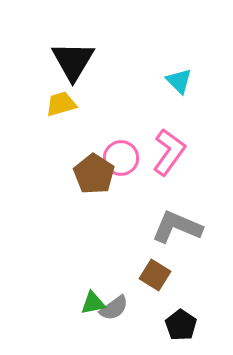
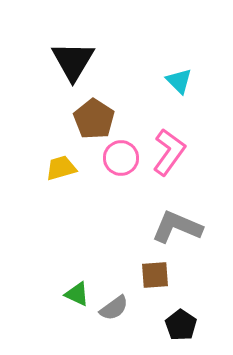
yellow trapezoid: moved 64 px down
brown pentagon: moved 55 px up
brown square: rotated 36 degrees counterclockwise
green triangle: moved 16 px left, 9 px up; rotated 36 degrees clockwise
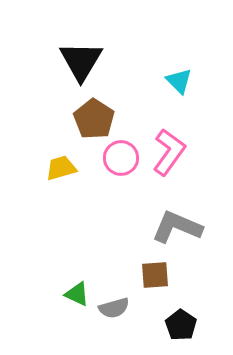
black triangle: moved 8 px right
gray semicircle: rotated 20 degrees clockwise
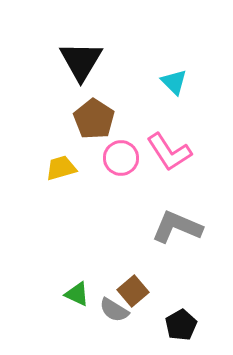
cyan triangle: moved 5 px left, 1 px down
pink L-shape: rotated 111 degrees clockwise
brown square: moved 22 px left, 16 px down; rotated 36 degrees counterclockwise
gray semicircle: moved 2 px down; rotated 48 degrees clockwise
black pentagon: rotated 8 degrees clockwise
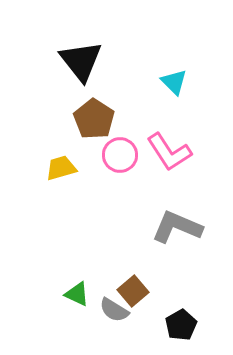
black triangle: rotated 9 degrees counterclockwise
pink circle: moved 1 px left, 3 px up
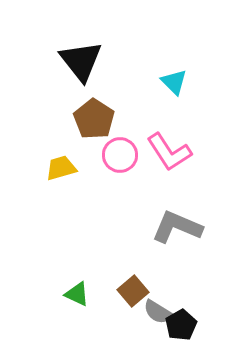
gray semicircle: moved 44 px right, 2 px down
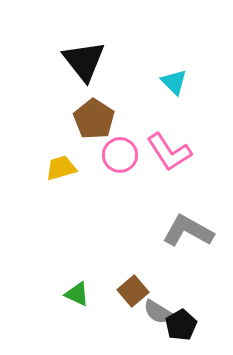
black triangle: moved 3 px right
gray L-shape: moved 11 px right, 4 px down; rotated 6 degrees clockwise
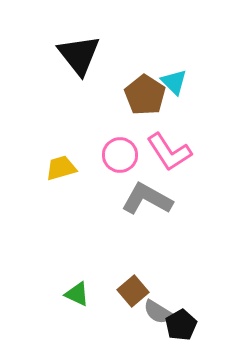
black triangle: moved 5 px left, 6 px up
brown pentagon: moved 51 px right, 24 px up
gray L-shape: moved 41 px left, 32 px up
